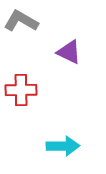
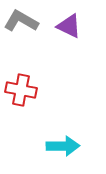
purple triangle: moved 26 px up
red cross: rotated 12 degrees clockwise
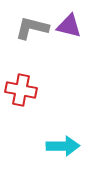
gray L-shape: moved 11 px right, 7 px down; rotated 16 degrees counterclockwise
purple triangle: rotated 12 degrees counterclockwise
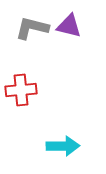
red cross: rotated 16 degrees counterclockwise
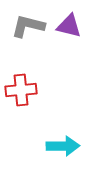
gray L-shape: moved 4 px left, 2 px up
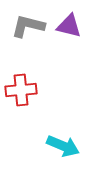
cyan arrow: rotated 24 degrees clockwise
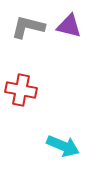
gray L-shape: moved 1 px down
red cross: rotated 16 degrees clockwise
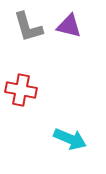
gray L-shape: rotated 120 degrees counterclockwise
cyan arrow: moved 7 px right, 7 px up
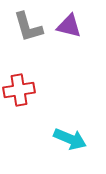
red cross: moved 2 px left; rotated 20 degrees counterclockwise
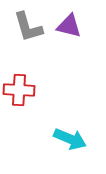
red cross: rotated 12 degrees clockwise
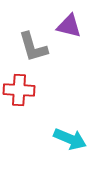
gray L-shape: moved 5 px right, 20 px down
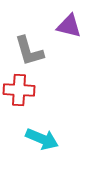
gray L-shape: moved 4 px left, 4 px down
cyan arrow: moved 28 px left
